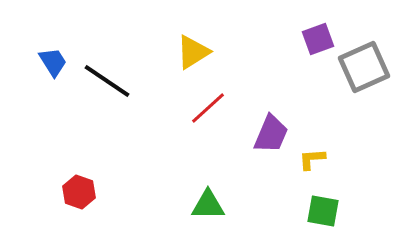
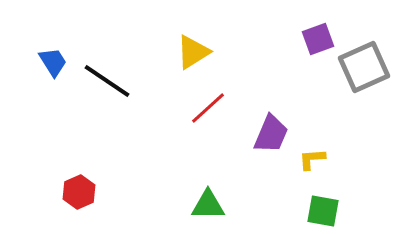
red hexagon: rotated 16 degrees clockwise
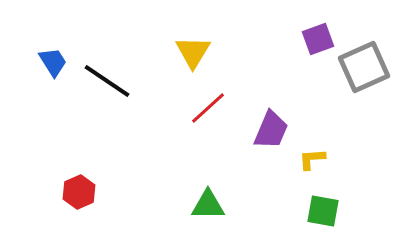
yellow triangle: rotated 27 degrees counterclockwise
purple trapezoid: moved 4 px up
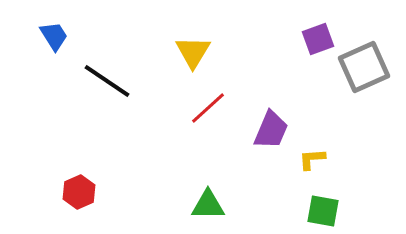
blue trapezoid: moved 1 px right, 26 px up
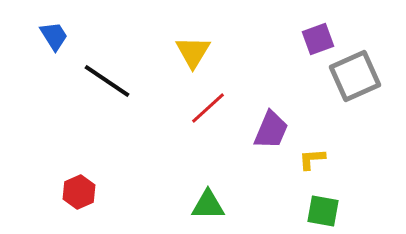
gray square: moved 9 px left, 9 px down
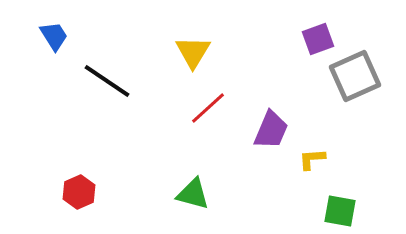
green triangle: moved 15 px left, 11 px up; rotated 15 degrees clockwise
green square: moved 17 px right
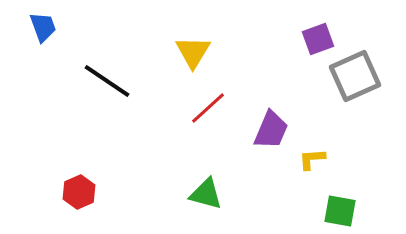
blue trapezoid: moved 11 px left, 9 px up; rotated 12 degrees clockwise
green triangle: moved 13 px right
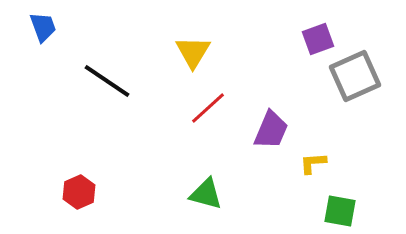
yellow L-shape: moved 1 px right, 4 px down
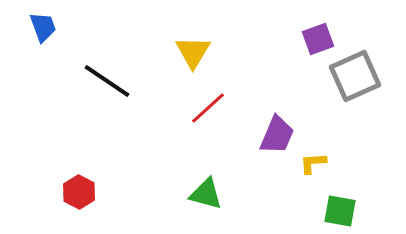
purple trapezoid: moved 6 px right, 5 px down
red hexagon: rotated 8 degrees counterclockwise
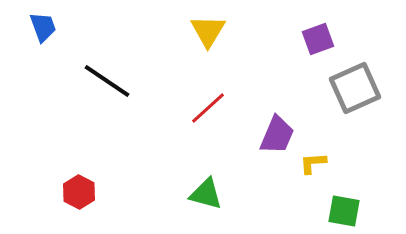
yellow triangle: moved 15 px right, 21 px up
gray square: moved 12 px down
green square: moved 4 px right
